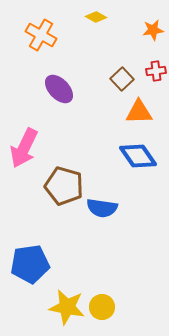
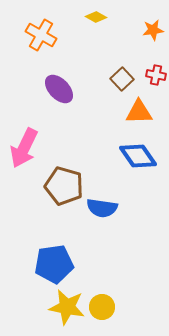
red cross: moved 4 px down; rotated 18 degrees clockwise
blue pentagon: moved 24 px right
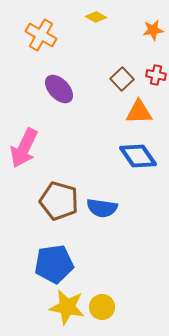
brown pentagon: moved 5 px left, 15 px down
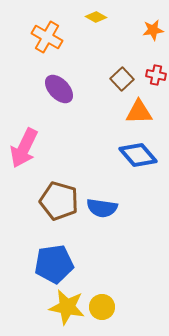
orange cross: moved 6 px right, 2 px down
blue diamond: moved 1 px up; rotated 6 degrees counterclockwise
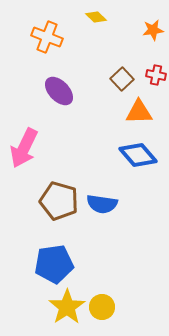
yellow diamond: rotated 15 degrees clockwise
orange cross: rotated 8 degrees counterclockwise
purple ellipse: moved 2 px down
blue semicircle: moved 4 px up
yellow star: rotated 27 degrees clockwise
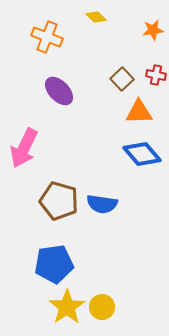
blue diamond: moved 4 px right, 1 px up
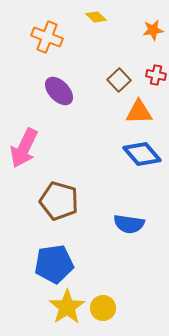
brown square: moved 3 px left, 1 px down
blue semicircle: moved 27 px right, 20 px down
yellow circle: moved 1 px right, 1 px down
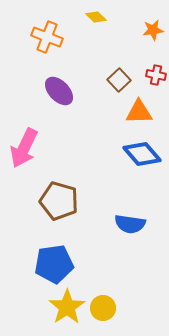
blue semicircle: moved 1 px right
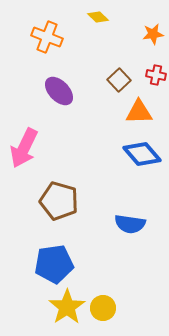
yellow diamond: moved 2 px right
orange star: moved 4 px down
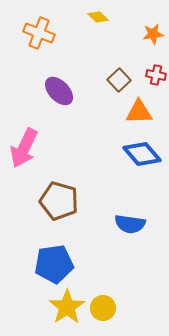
orange cross: moved 8 px left, 4 px up
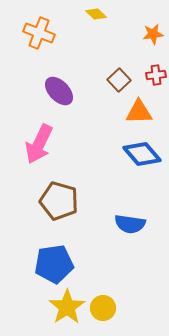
yellow diamond: moved 2 px left, 3 px up
red cross: rotated 18 degrees counterclockwise
pink arrow: moved 15 px right, 4 px up
